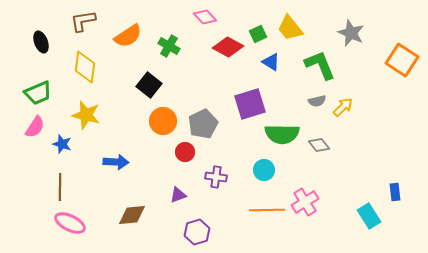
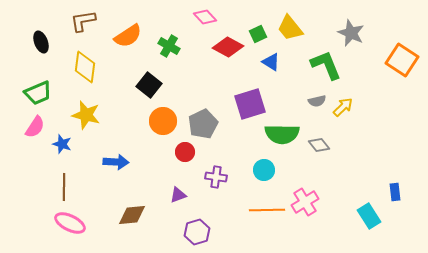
green L-shape: moved 6 px right
brown line: moved 4 px right
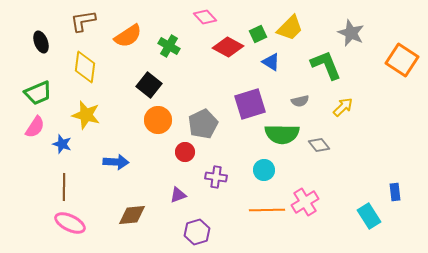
yellow trapezoid: rotated 96 degrees counterclockwise
gray semicircle: moved 17 px left
orange circle: moved 5 px left, 1 px up
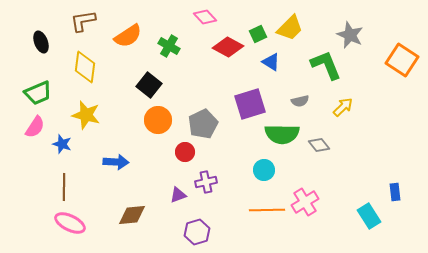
gray star: moved 1 px left, 2 px down
purple cross: moved 10 px left, 5 px down; rotated 20 degrees counterclockwise
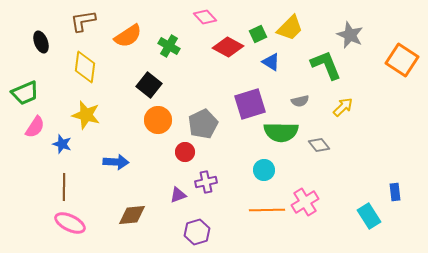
green trapezoid: moved 13 px left
green semicircle: moved 1 px left, 2 px up
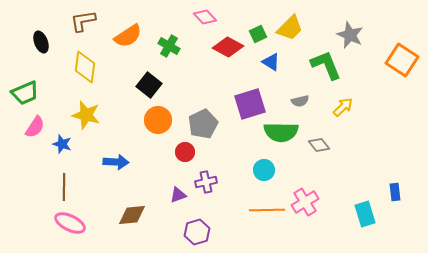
cyan rectangle: moved 4 px left, 2 px up; rotated 15 degrees clockwise
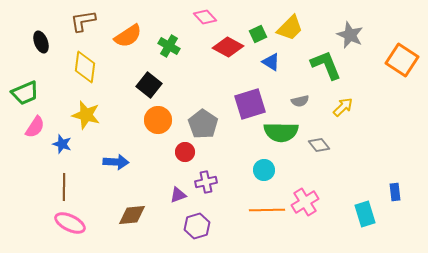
gray pentagon: rotated 12 degrees counterclockwise
purple hexagon: moved 6 px up
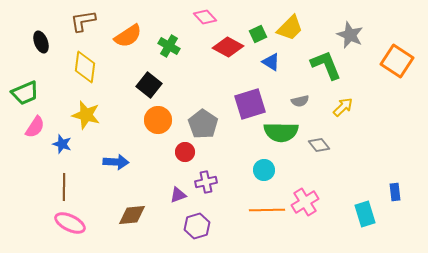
orange square: moved 5 px left, 1 px down
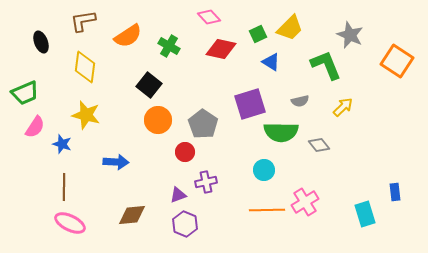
pink diamond: moved 4 px right
red diamond: moved 7 px left, 2 px down; rotated 16 degrees counterclockwise
purple hexagon: moved 12 px left, 2 px up; rotated 20 degrees counterclockwise
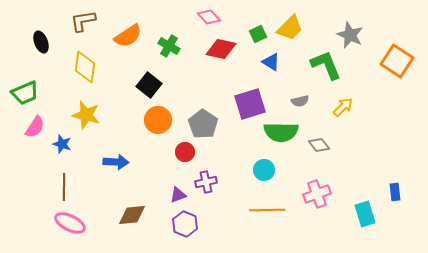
pink cross: moved 12 px right, 8 px up; rotated 12 degrees clockwise
